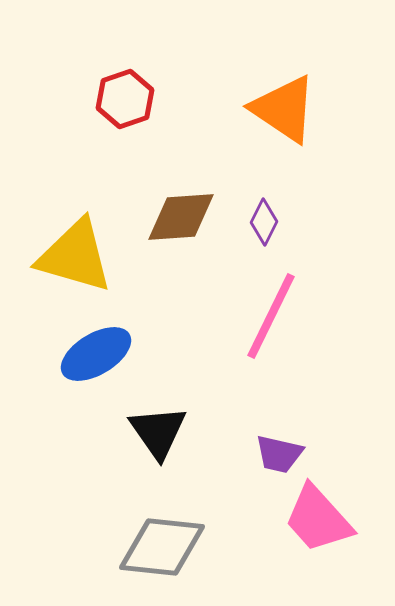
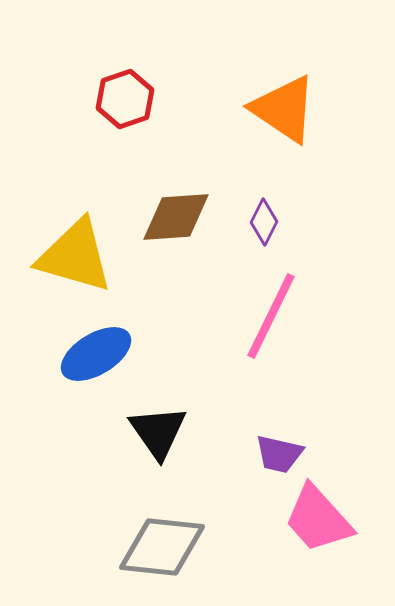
brown diamond: moved 5 px left
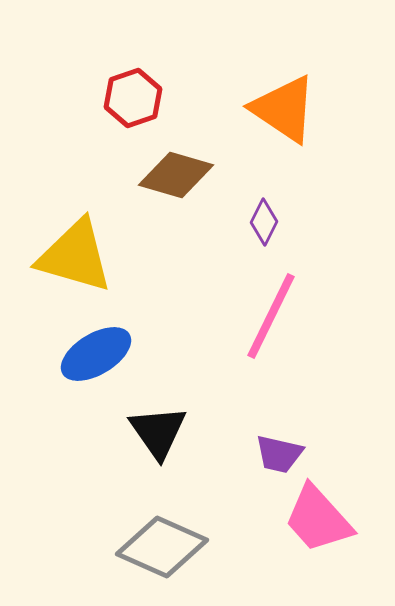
red hexagon: moved 8 px right, 1 px up
brown diamond: moved 42 px up; rotated 20 degrees clockwise
gray diamond: rotated 18 degrees clockwise
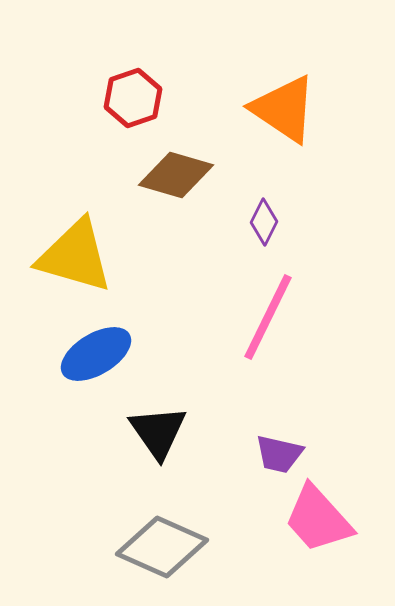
pink line: moved 3 px left, 1 px down
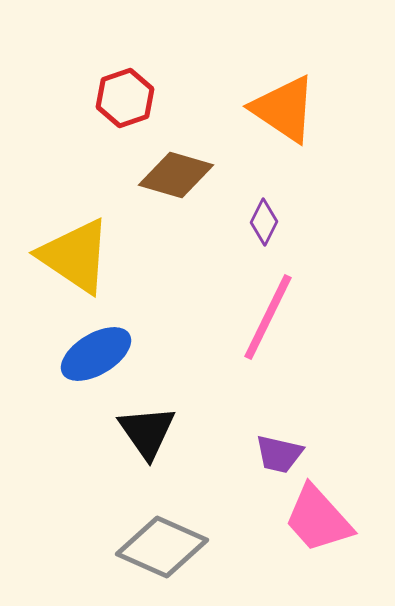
red hexagon: moved 8 px left
yellow triangle: rotated 18 degrees clockwise
black triangle: moved 11 px left
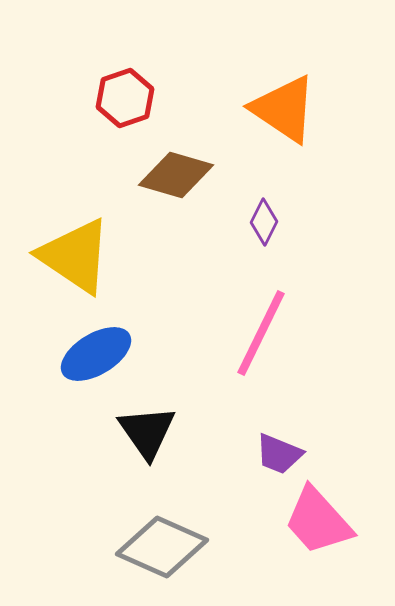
pink line: moved 7 px left, 16 px down
purple trapezoid: rotated 9 degrees clockwise
pink trapezoid: moved 2 px down
